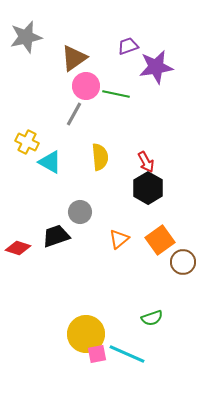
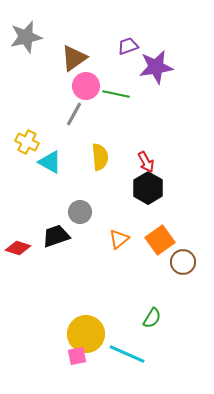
green semicircle: rotated 40 degrees counterclockwise
pink square: moved 20 px left, 2 px down
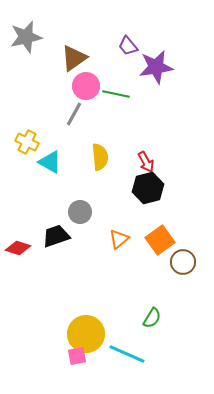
purple trapezoid: rotated 110 degrees counterclockwise
black hexagon: rotated 16 degrees clockwise
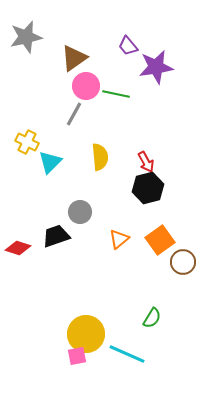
cyan triangle: rotated 45 degrees clockwise
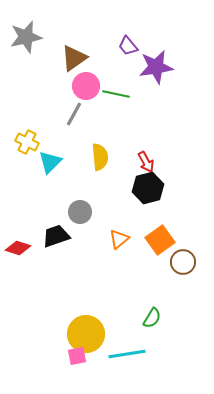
cyan line: rotated 33 degrees counterclockwise
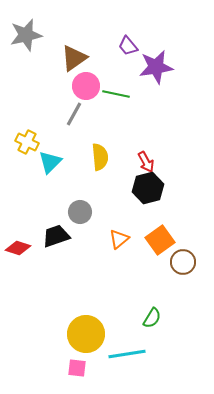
gray star: moved 2 px up
pink square: moved 12 px down; rotated 18 degrees clockwise
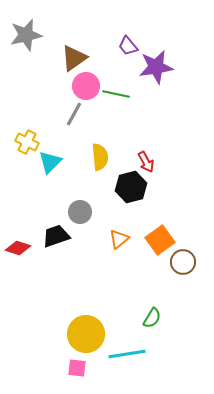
black hexagon: moved 17 px left, 1 px up
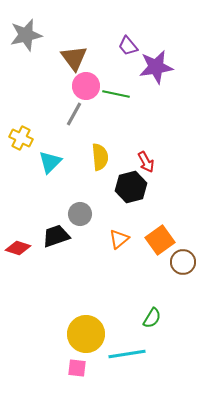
brown triangle: rotated 32 degrees counterclockwise
yellow cross: moved 6 px left, 4 px up
gray circle: moved 2 px down
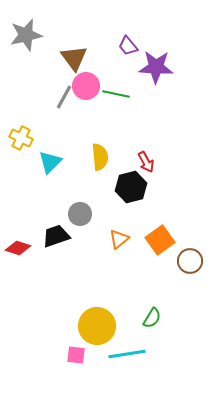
purple star: rotated 12 degrees clockwise
gray line: moved 10 px left, 17 px up
brown circle: moved 7 px right, 1 px up
yellow circle: moved 11 px right, 8 px up
pink square: moved 1 px left, 13 px up
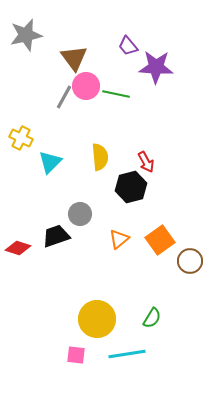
yellow circle: moved 7 px up
